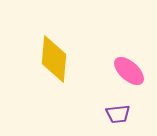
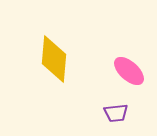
purple trapezoid: moved 2 px left, 1 px up
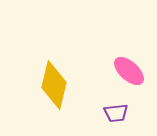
yellow diamond: moved 26 px down; rotated 9 degrees clockwise
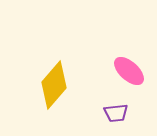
yellow diamond: rotated 27 degrees clockwise
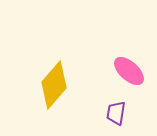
purple trapezoid: rotated 105 degrees clockwise
